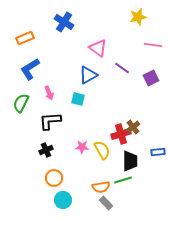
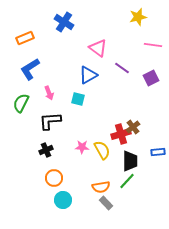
green line: moved 4 px right, 1 px down; rotated 30 degrees counterclockwise
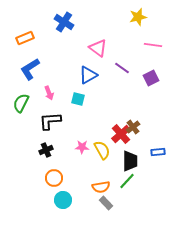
red cross: rotated 24 degrees counterclockwise
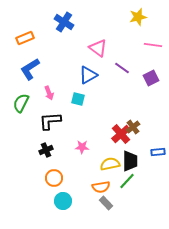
yellow semicircle: moved 8 px right, 14 px down; rotated 72 degrees counterclockwise
cyan circle: moved 1 px down
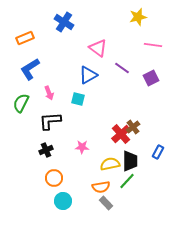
blue rectangle: rotated 56 degrees counterclockwise
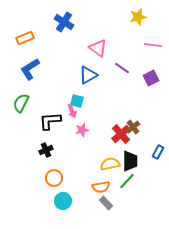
pink arrow: moved 23 px right, 18 px down
cyan square: moved 1 px left, 2 px down
pink star: moved 17 px up; rotated 16 degrees counterclockwise
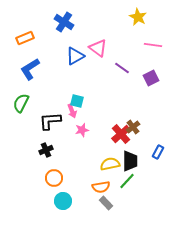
yellow star: rotated 30 degrees counterclockwise
blue triangle: moved 13 px left, 19 px up
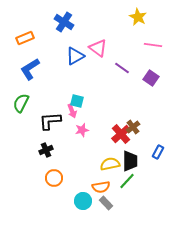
purple square: rotated 28 degrees counterclockwise
cyan circle: moved 20 px right
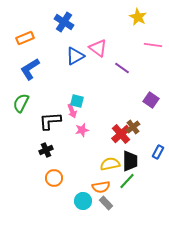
purple square: moved 22 px down
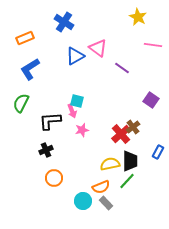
orange semicircle: rotated 12 degrees counterclockwise
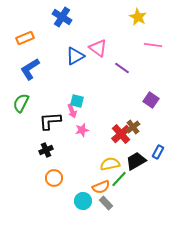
blue cross: moved 2 px left, 5 px up
black trapezoid: moved 6 px right; rotated 120 degrees counterclockwise
green line: moved 8 px left, 2 px up
